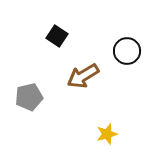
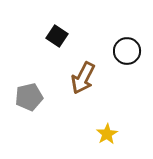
brown arrow: moved 2 px down; rotated 32 degrees counterclockwise
yellow star: rotated 15 degrees counterclockwise
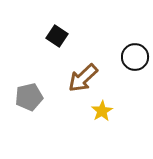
black circle: moved 8 px right, 6 px down
brown arrow: rotated 20 degrees clockwise
yellow star: moved 5 px left, 23 px up
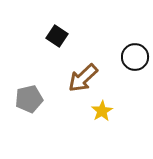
gray pentagon: moved 2 px down
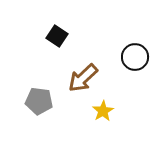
gray pentagon: moved 10 px right, 2 px down; rotated 20 degrees clockwise
yellow star: moved 1 px right
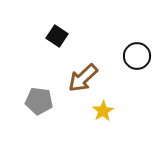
black circle: moved 2 px right, 1 px up
